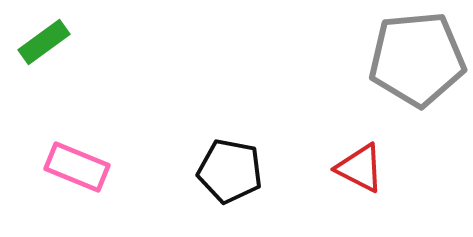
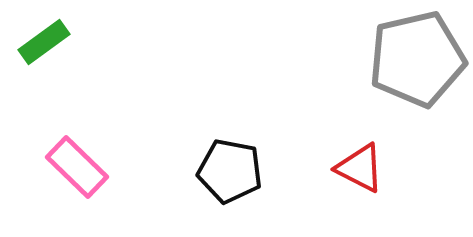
gray pentagon: rotated 8 degrees counterclockwise
pink rectangle: rotated 22 degrees clockwise
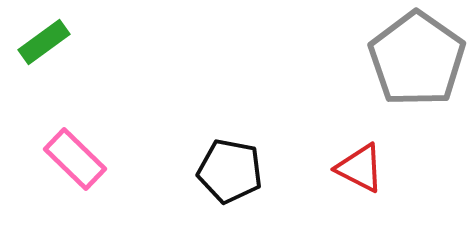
gray pentagon: rotated 24 degrees counterclockwise
pink rectangle: moved 2 px left, 8 px up
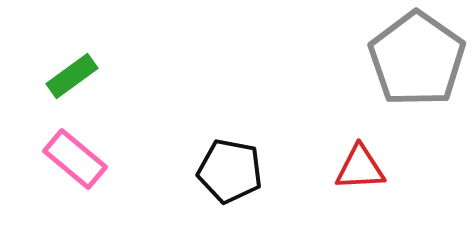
green rectangle: moved 28 px right, 34 px down
pink rectangle: rotated 4 degrees counterclockwise
red triangle: rotated 30 degrees counterclockwise
